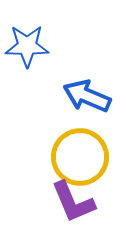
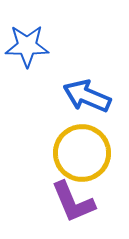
yellow circle: moved 2 px right, 4 px up
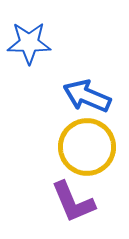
blue star: moved 2 px right, 3 px up
yellow circle: moved 5 px right, 6 px up
